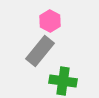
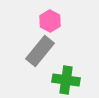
green cross: moved 3 px right, 1 px up
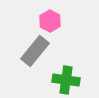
gray rectangle: moved 5 px left
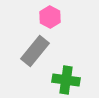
pink hexagon: moved 4 px up
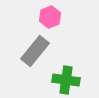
pink hexagon: rotated 10 degrees clockwise
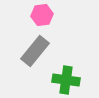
pink hexagon: moved 8 px left, 2 px up; rotated 15 degrees clockwise
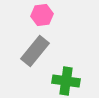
green cross: moved 1 px down
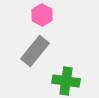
pink hexagon: rotated 25 degrees counterclockwise
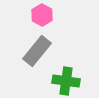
gray rectangle: moved 2 px right
